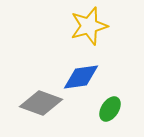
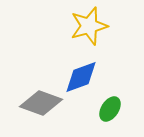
blue diamond: rotated 12 degrees counterclockwise
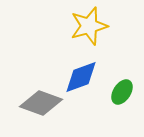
green ellipse: moved 12 px right, 17 px up
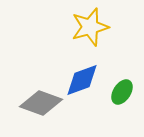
yellow star: moved 1 px right, 1 px down
blue diamond: moved 1 px right, 3 px down
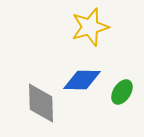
blue diamond: rotated 21 degrees clockwise
gray diamond: rotated 69 degrees clockwise
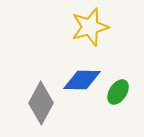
green ellipse: moved 4 px left
gray diamond: rotated 30 degrees clockwise
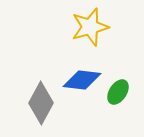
blue diamond: rotated 6 degrees clockwise
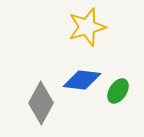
yellow star: moved 3 px left
green ellipse: moved 1 px up
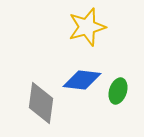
green ellipse: rotated 15 degrees counterclockwise
gray diamond: rotated 21 degrees counterclockwise
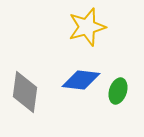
blue diamond: moved 1 px left
gray diamond: moved 16 px left, 11 px up
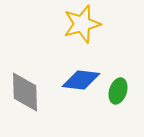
yellow star: moved 5 px left, 3 px up
gray diamond: rotated 9 degrees counterclockwise
